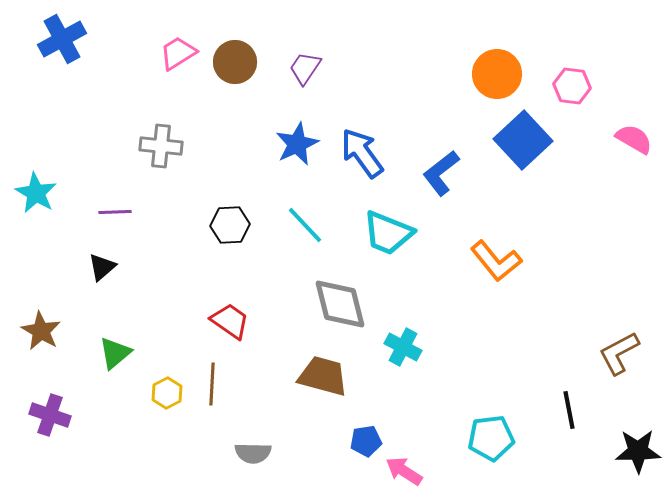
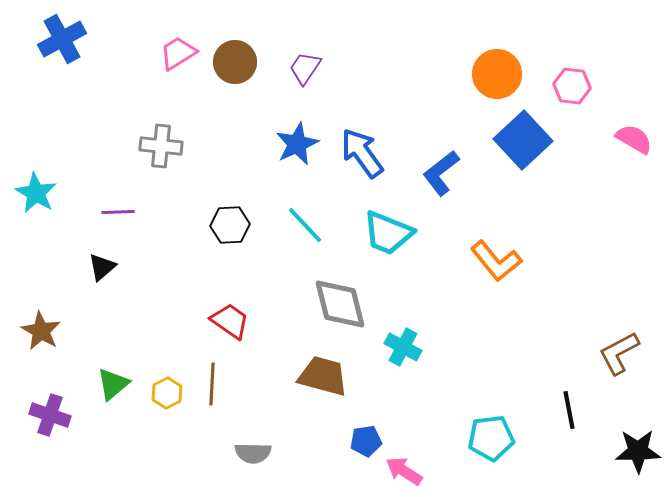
purple line: moved 3 px right
green triangle: moved 2 px left, 31 px down
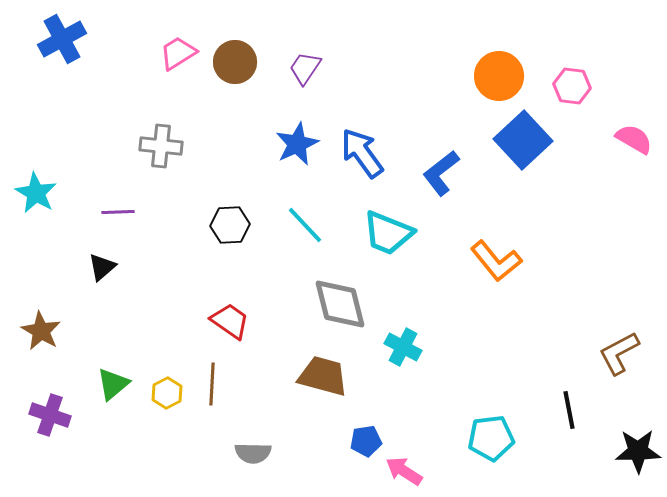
orange circle: moved 2 px right, 2 px down
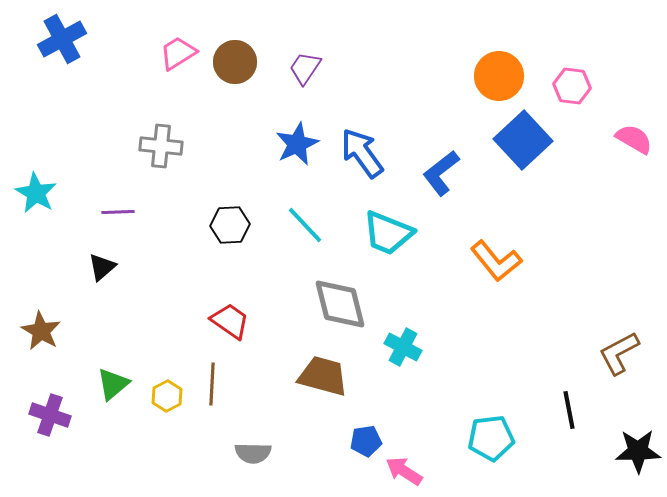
yellow hexagon: moved 3 px down
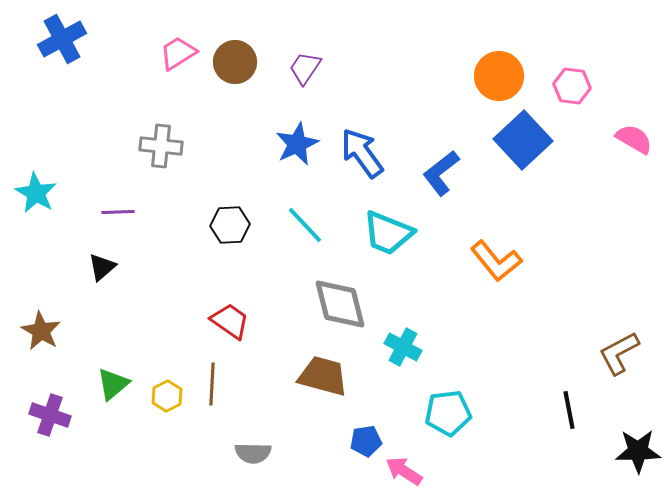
cyan pentagon: moved 43 px left, 25 px up
